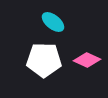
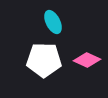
cyan ellipse: rotated 25 degrees clockwise
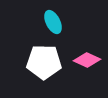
white pentagon: moved 2 px down
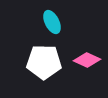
cyan ellipse: moved 1 px left
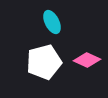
white pentagon: rotated 16 degrees counterclockwise
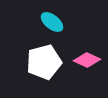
cyan ellipse: rotated 25 degrees counterclockwise
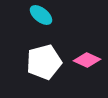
cyan ellipse: moved 11 px left, 7 px up
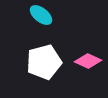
pink diamond: moved 1 px right, 1 px down
